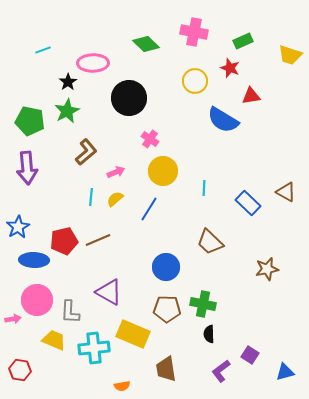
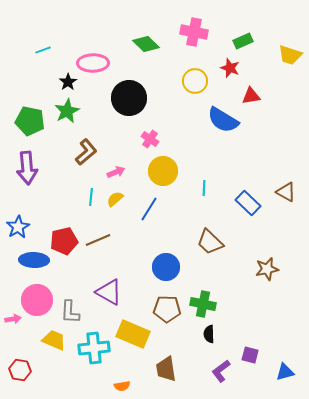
purple square at (250, 355): rotated 18 degrees counterclockwise
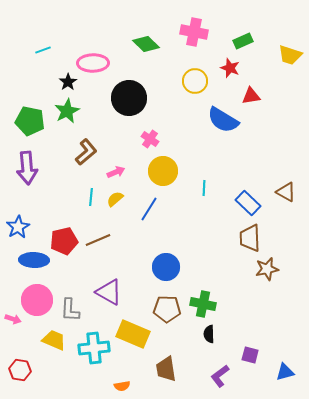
brown trapezoid at (210, 242): moved 40 px right, 4 px up; rotated 44 degrees clockwise
gray L-shape at (70, 312): moved 2 px up
pink arrow at (13, 319): rotated 28 degrees clockwise
purple L-shape at (221, 371): moved 1 px left, 5 px down
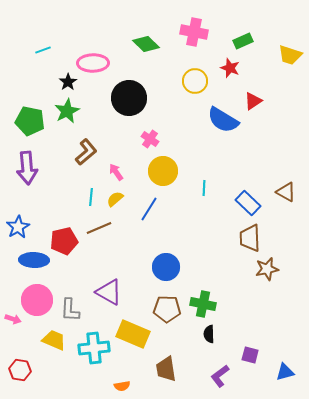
red triangle at (251, 96): moved 2 px right, 5 px down; rotated 24 degrees counterclockwise
pink arrow at (116, 172): rotated 102 degrees counterclockwise
brown line at (98, 240): moved 1 px right, 12 px up
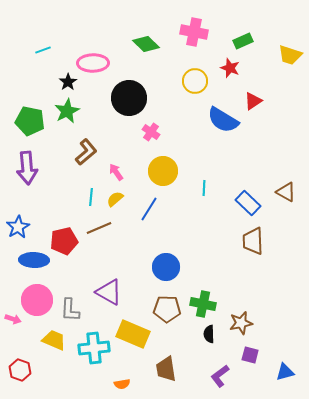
pink cross at (150, 139): moved 1 px right, 7 px up
brown trapezoid at (250, 238): moved 3 px right, 3 px down
brown star at (267, 269): moved 26 px left, 54 px down
red hexagon at (20, 370): rotated 10 degrees clockwise
orange semicircle at (122, 386): moved 2 px up
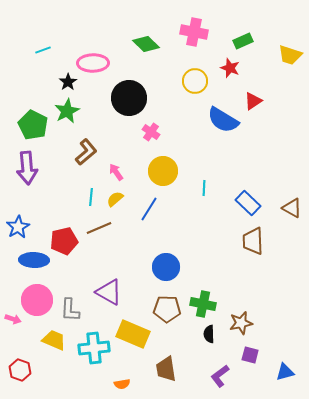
green pentagon at (30, 121): moved 3 px right, 4 px down; rotated 16 degrees clockwise
brown triangle at (286, 192): moved 6 px right, 16 px down
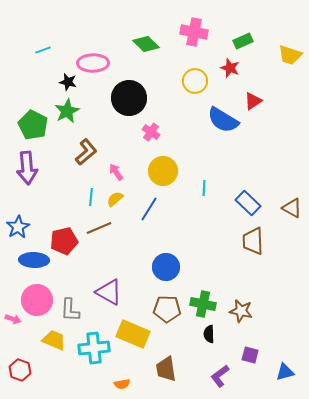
black star at (68, 82): rotated 24 degrees counterclockwise
brown star at (241, 323): moved 12 px up; rotated 25 degrees clockwise
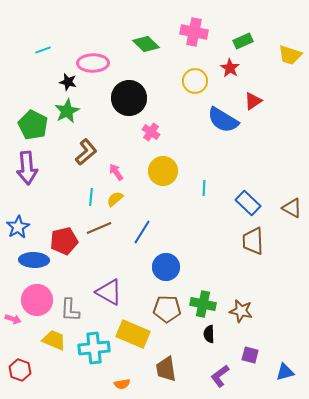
red star at (230, 68): rotated 12 degrees clockwise
blue line at (149, 209): moved 7 px left, 23 px down
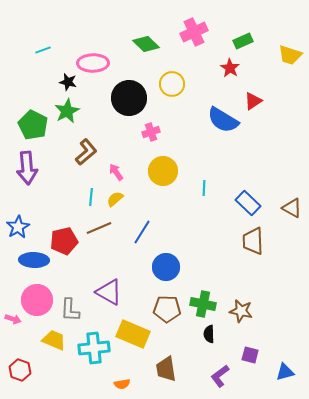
pink cross at (194, 32): rotated 36 degrees counterclockwise
yellow circle at (195, 81): moved 23 px left, 3 px down
pink cross at (151, 132): rotated 36 degrees clockwise
